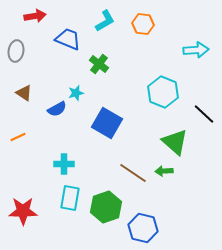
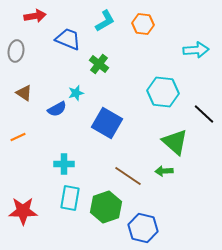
cyan hexagon: rotated 16 degrees counterclockwise
brown line: moved 5 px left, 3 px down
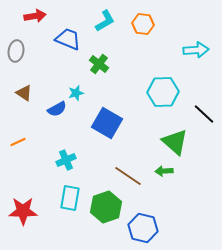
cyan hexagon: rotated 8 degrees counterclockwise
orange line: moved 5 px down
cyan cross: moved 2 px right, 4 px up; rotated 24 degrees counterclockwise
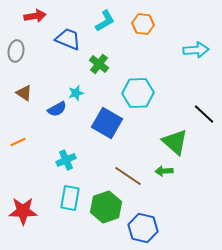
cyan hexagon: moved 25 px left, 1 px down
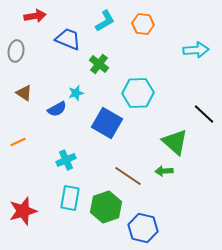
red star: rotated 16 degrees counterclockwise
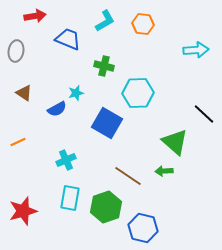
green cross: moved 5 px right, 2 px down; rotated 24 degrees counterclockwise
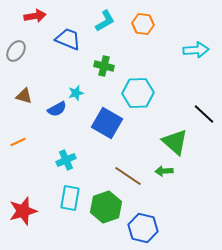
gray ellipse: rotated 25 degrees clockwise
brown triangle: moved 3 px down; rotated 18 degrees counterclockwise
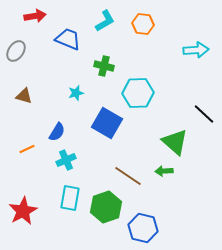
blue semicircle: moved 23 px down; rotated 30 degrees counterclockwise
orange line: moved 9 px right, 7 px down
red star: rotated 12 degrees counterclockwise
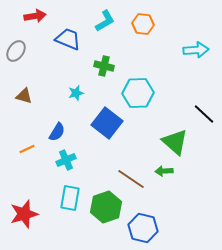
blue square: rotated 8 degrees clockwise
brown line: moved 3 px right, 3 px down
red star: moved 1 px right, 3 px down; rotated 12 degrees clockwise
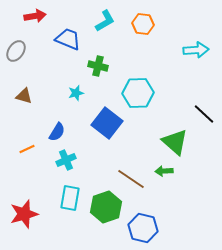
green cross: moved 6 px left
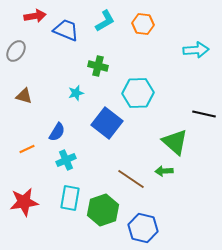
blue trapezoid: moved 2 px left, 9 px up
black line: rotated 30 degrees counterclockwise
green hexagon: moved 3 px left, 3 px down
red star: moved 12 px up; rotated 8 degrees clockwise
